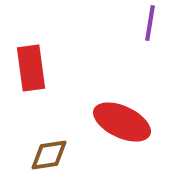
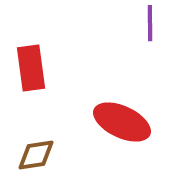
purple line: rotated 9 degrees counterclockwise
brown diamond: moved 13 px left
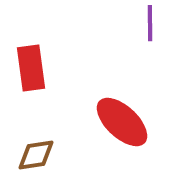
red ellipse: rotated 18 degrees clockwise
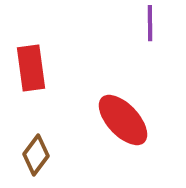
red ellipse: moved 1 px right, 2 px up; rotated 4 degrees clockwise
brown diamond: rotated 45 degrees counterclockwise
